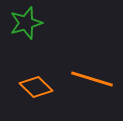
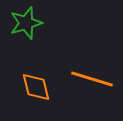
orange diamond: rotated 32 degrees clockwise
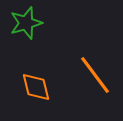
orange line: moved 3 px right, 4 px up; rotated 36 degrees clockwise
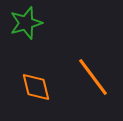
orange line: moved 2 px left, 2 px down
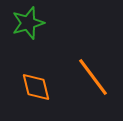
green star: moved 2 px right
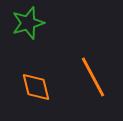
orange line: rotated 9 degrees clockwise
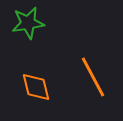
green star: rotated 8 degrees clockwise
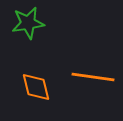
orange line: rotated 54 degrees counterclockwise
